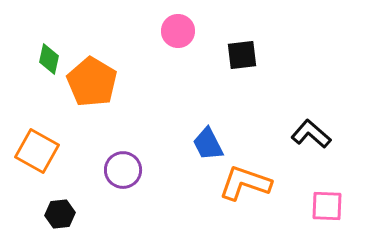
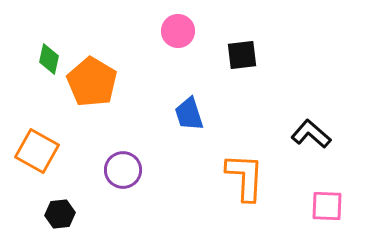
blue trapezoid: moved 19 px left, 30 px up; rotated 9 degrees clockwise
orange L-shape: moved 6 px up; rotated 74 degrees clockwise
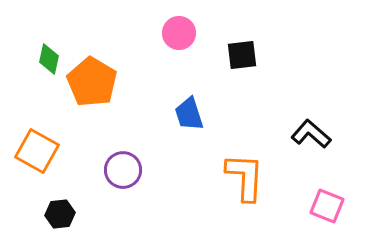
pink circle: moved 1 px right, 2 px down
pink square: rotated 20 degrees clockwise
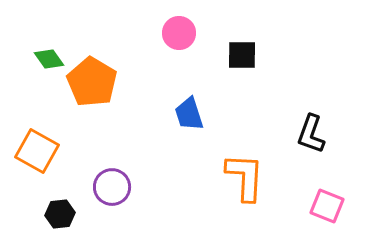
black square: rotated 8 degrees clockwise
green diamond: rotated 48 degrees counterclockwise
black L-shape: rotated 111 degrees counterclockwise
purple circle: moved 11 px left, 17 px down
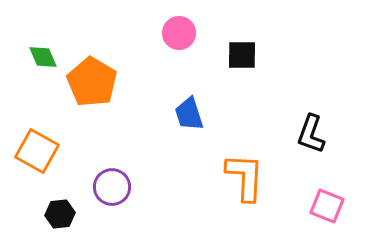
green diamond: moved 6 px left, 2 px up; rotated 12 degrees clockwise
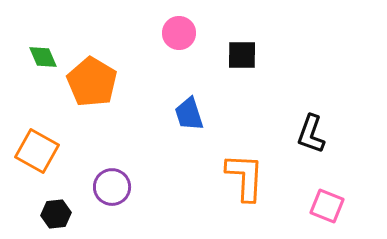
black hexagon: moved 4 px left
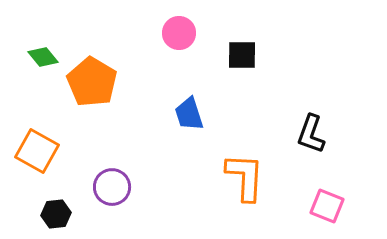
green diamond: rotated 16 degrees counterclockwise
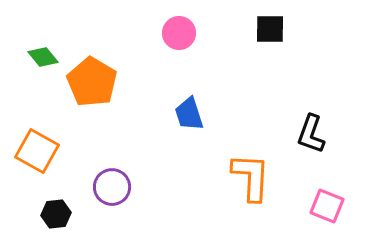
black square: moved 28 px right, 26 px up
orange L-shape: moved 6 px right
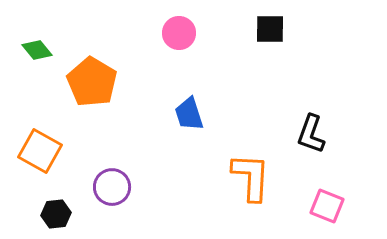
green diamond: moved 6 px left, 7 px up
orange square: moved 3 px right
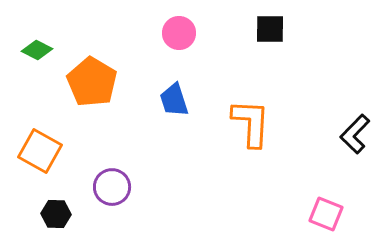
green diamond: rotated 24 degrees counterclockwise
blue trapezoid: moved 15 px left, 14 px up
black L-shape: moved 44 px right; rotated 24 degrees clockwise
orange L-shape: moved 54 px up
pink square: moved 1 px left, 8 px down
black hexagon: rotated 8 degrees clockwise
